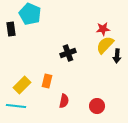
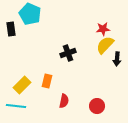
black arrow: moved 3 px down
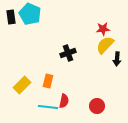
black rectangle: moved 12 px up
orange rectangle: moved 1 px right
cyan line: moved 32 px right, 1 px down
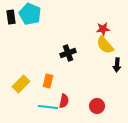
yellow semicircle: rotated 84 degrees counterclockwise
black arrow: moved 6 px down
yellow rectangle: moved 1 px left, 1 px up
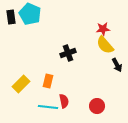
black arrow: rotated 32 degrees counterclockwise
red semicircle: rotated 24 degrees counterclockwise
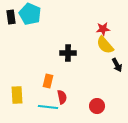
black cross: rotated 21 degrees clockwise
yellow rectangle: moved 4 px left, 11 px down; rotated 48 degrees counterclockwise
red semicircle: moved 2 px left, 4 px up
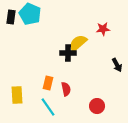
black rectangle: rotated 16 degrees clockwise
yellow semicircle: moved 27 px left, 2 px up; rotated 90 degrees clockwise
orange rectangle: moved 2 px down
red semicircle: moved 4 px right, 8 px up
cyan line: rotated 48 degrees clockwise
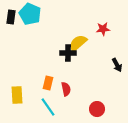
red circle: moved 3 px down
